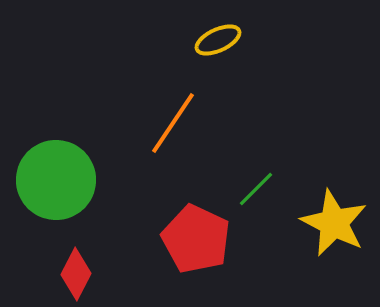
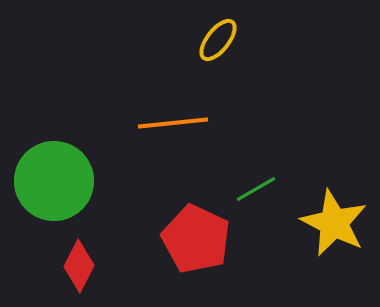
yellow ellipse: rotated 27 degrees counterclockwise
orange line: rotated 50 degrees clockwise
green circle: moved 2 px left, 1 px down
green line: rotated 15 degrees clockwise
red diamond: moved 3 px right, 8 px up
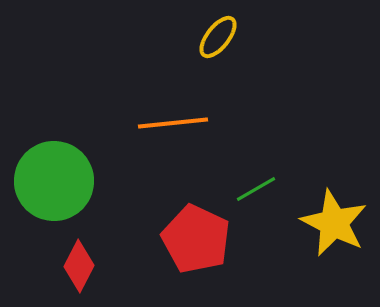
yellow ellipse: moved 3 px up
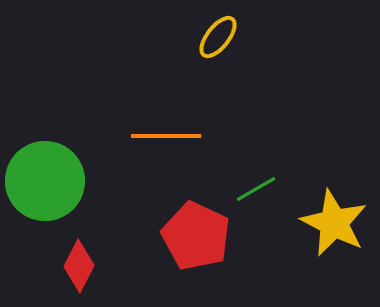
orange line: moved 7 px left, 13 px down; rotated 6 degrees clockwise
green circle: moved 9 px left
red pentagon: moved 3 px up
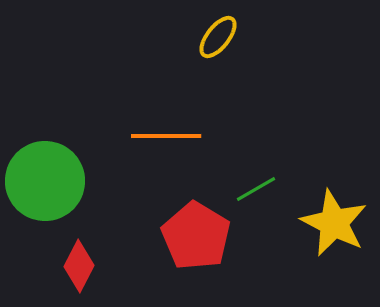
red pentagon: rotated 6 degrees clockwise
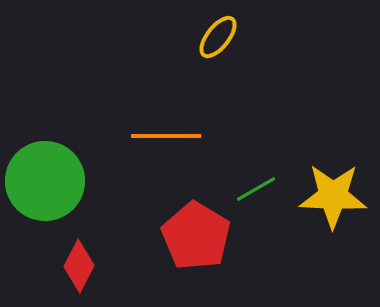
yellow star: moved 1 px left, 27 px up; rotated 24 degrees counterclockwise
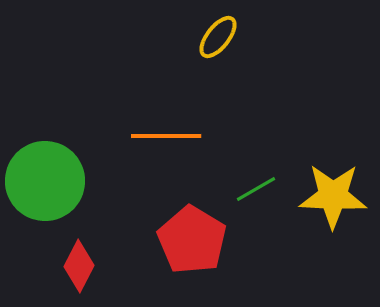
red pentagon: moved 4 px left, 4 px down
